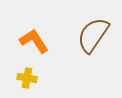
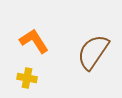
brown semicircle: moved 17 px down
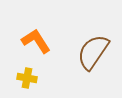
orange L-shape: moved 2 px right
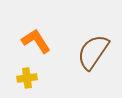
yellow cross: rotated 18 degrees counterclockwise
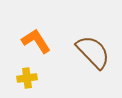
brown semicircle: rotated 102 degrees clockwise
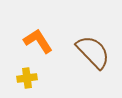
orange L-shape: moved 2 px right
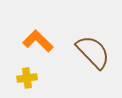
orange L-shape: rotated 12 degrees counterclockwise
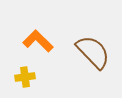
yellow cross: moved 2 px left, 1 px up
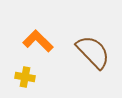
yellow cross: rotated 18 degrees clockwise
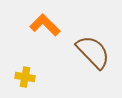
orange L-shape: moved 7 px right, 16 px up
